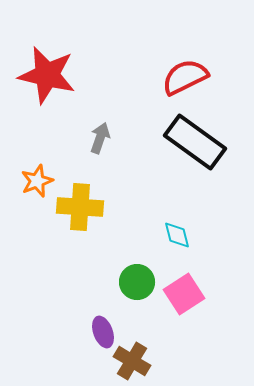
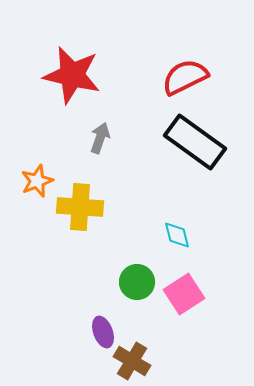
red star: moved 25 px right
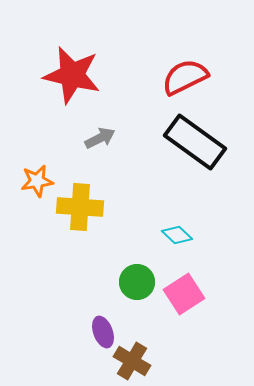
gray arrow: rotated 44 degrees clockwise
orange star: rotated 12 degrees clockwise
cyan diamond: rotated 32 degrees counterclockwise
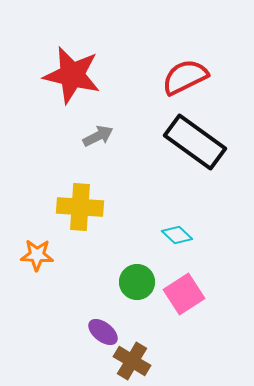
gray arrow: moved 2 px left, 2 px up
orange star: moved 74 px down; rotated 12 degrees clockwise
purple ellipse: rotated 32 degrees counterclockwise
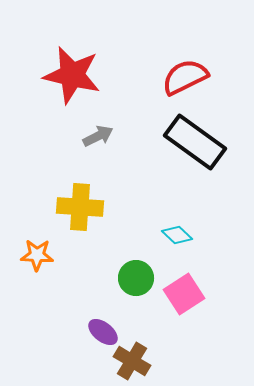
green circle: moved 1 px left, 4 px up
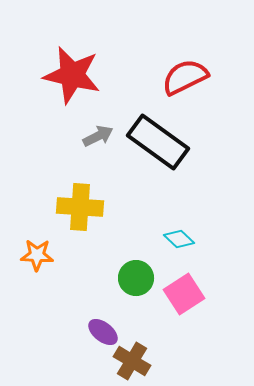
black rectangle: moved 37 px left
cyan diamond: moved 2 px right, 4 px down
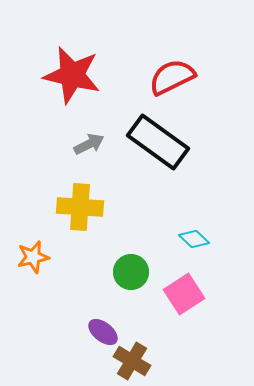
red semicircle: moved 13 px left
gray arrow: moved 9 px left, 8 px down
cyan diamond: moved 15 px right
orange star: moved 4 px left, 2 px down; rotated 16 degrees counterclockwise
green circle: moved 5 px left, 6 px up
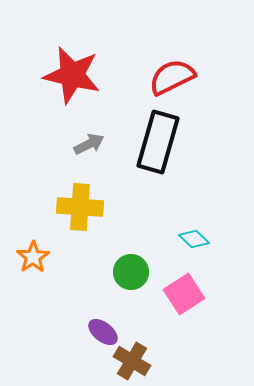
black rectangle: rotated 70 degrees clockwise
orange star: rotated 20 degrees counterclockwise
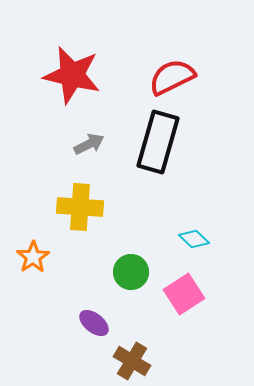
purple ellipse: moved 9 px left, 9 px up
